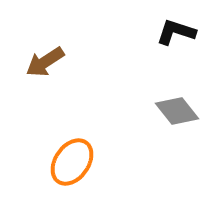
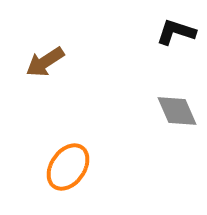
gray diamond: rotated 15 degrees clockwise
orange ellipse: moved 4 px left, 5 px down
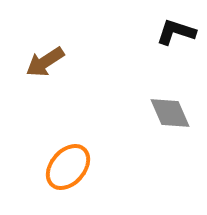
gray diamond: moved 7 px left, 2 px down
orange ellipse: rotated 6 degrees clockwise
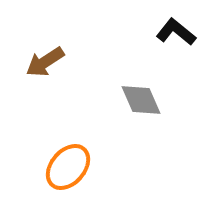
black L-shape: rotated 21 degrees clockwise
gray diamond: moved 29 px left, 13 px up
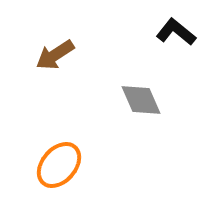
brown arrow: moved 10 px right, 7 px up
orange ellipse: moved 9 px left, 2 px up
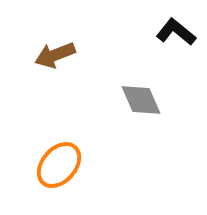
brown arrow: rotated 12 degrees clockwise
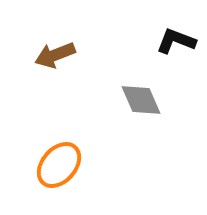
black L-shape: moved 9 px down; rotated 18 degrees counterclockwise
